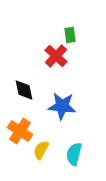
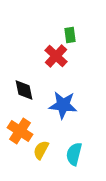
blue star: moved 1 px right, 1 px up
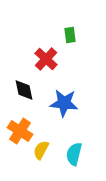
red cross: moved 10 px left, 3 px down
blue star: moved 1 px right, 2 px up
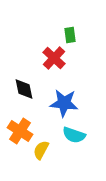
red cross: moved 8 px right, 1 px up
black diamond: moved 1 px up
cyan semicircle: moved 19 px up; rotated 85 degrees counterclockwise
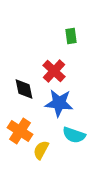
green rectangle: moved 1 px right, 1 px down
red cross: moved 13 px down
blue star: moved 5 px left
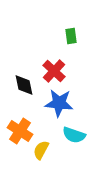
black diamond: moved 4 px up
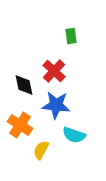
blue star: moved 3 px left, 2 px down
orange cross: moved 6 px up
